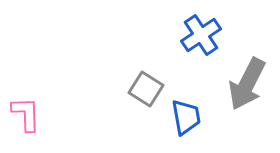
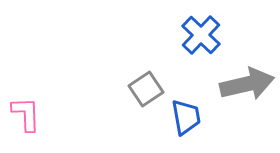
blue cross: rotated 12 degrees counterclockwise
gray arrow: rotated 130 degrees counterclockwise
gray square: rotated 24 degrees clockwise
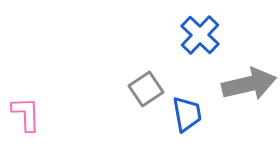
blue cross: moved 1 px left
gray arrow: moved 2 px right
blue trapezoid: moved 1 px right, 3 px up
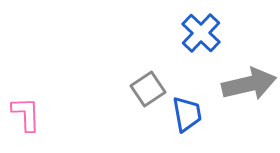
blue cross: moved 1 px right, 2 px up
gray square: moved 2 px right
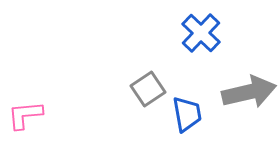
gray arrow: moved 8 px down
pink L-shape: moved 1 px left, 1 px down; rotated 93 degrees counterclockwise
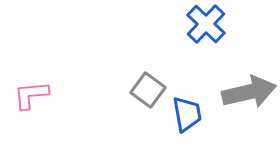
blue cross: moved 5 px right, 9 px up
gray square: moved 1 px down; rotated 20 degrees counterclockwise
pink L-shape: moved 6 px right, 20 px up
